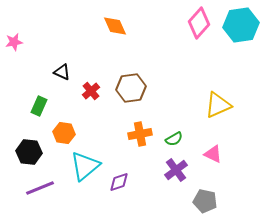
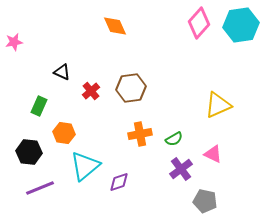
purple cross: moved 5 px right, 1 px up
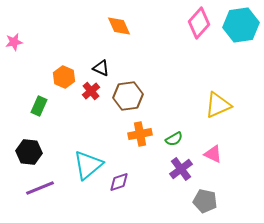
orange diamond: moved 4 px right
black triangle: moved 39 px right, 4 px up
brown hexagon: moved 3 px left, 8 px down
orange hexagon: moved 56 px up; rotated 15 degrees clockwise
cyan triangle: moved 3 px right, 1 px up
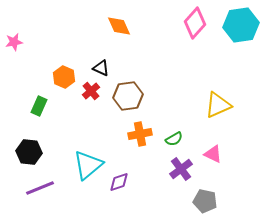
pink diamond: moved 4 px left
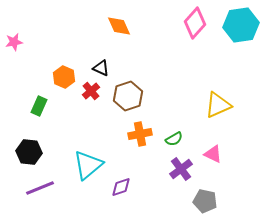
brown hexagon: rotated 12 degrees counterclockwise
purple diamond: moved 2 px right, 5 px down
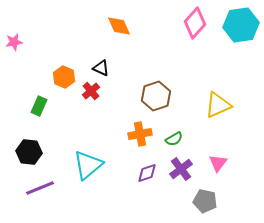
brown hexagon: moved 28 px right
pink triangle: moved 5 px right, 9 px down; rotated 42 degrees clockwise
purple diamond: moved 26 px right, 14 px up
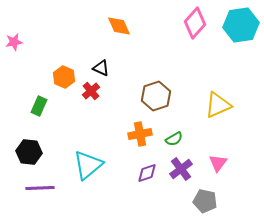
purple line: rotated 20 degrees clockwise
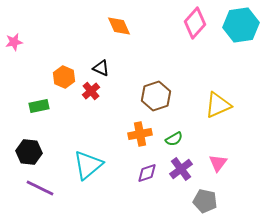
green rectangle: rotated 54 degrees clockwise
purple line: rotated 28 degrees clockwise
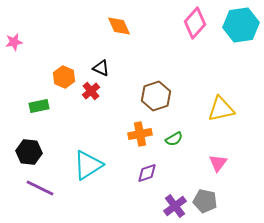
yellow triangle: moved 3 px right, 4 px down; rotated 12 degrees clockwise
cyan triangle: rotated 8 degrees clockwise
purple cross: moved 6 px left, 37 px down
